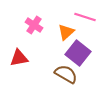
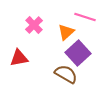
pink cross: rotated 12 degrees clockwise
purple square: rotated 10 degrees clockwise
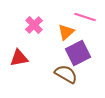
purple square: rotated 15 degrees clockwise
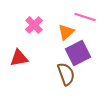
brown semicircle: rotated 40 degrees clockwise
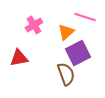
pink cross: rotated 12 degrees clockwise
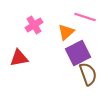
brown semicircle: moved 22 px right
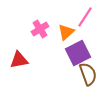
pink line: rotated 75 degrees counterclockwise
pink cross: moved 6 px right, 4 px down
red triangle: moved 2 px down
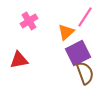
pink cross: moved 11 px left, 8 px up
brown semicircle: moved 3 px left, 1 px up
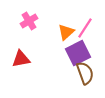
pink line: moved 11 px down
red triangle: moved 2 px right, 1 px up
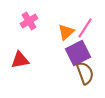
red triangle: moved 1 px left, 1 px down
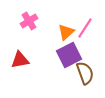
purple square: moved 9 px left, 2 px down
